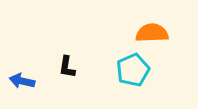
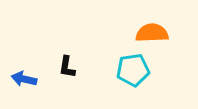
cyan pentagon: rotated 16 degrees clockwise
blue arrow: moved 2 px right, 2 px up
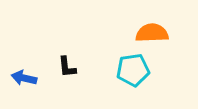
black L-shape: rotated 15 degrees counterclockwise
blue arrow: moved 1 px up
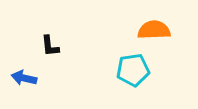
orange semicircle: moved 2 px right, 3 px up
black L-shape: moved 17 px left, 21 px up
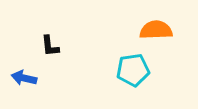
orange semicircle: moved 2 px right
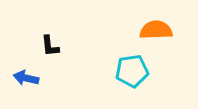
cyan pentagon: moved 1 px left, 1 px down
blue arrow: moved 2 px right
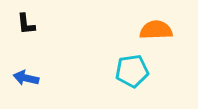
black L-shape: moved 24 px left, 22 px up
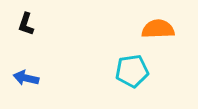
black L-shape: rotated 25 degrees clockwise
orange semicircle: moved 2 px right, 1 px up
